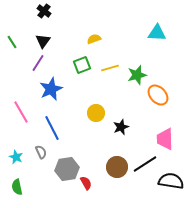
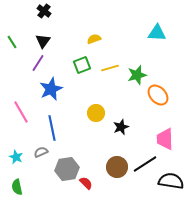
blue line: rotated 15 degrees clockwise
gray semicircle: rotated 88 degrees counterclockwise
red semicircle: rotated 16 degrees counterclockwise
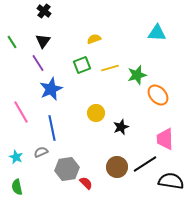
purple line: rotated 66 degrees counterclockwise
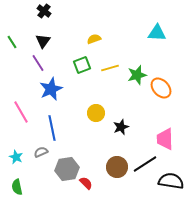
orange ellipse: moved 3 px right, 7 px up
